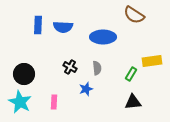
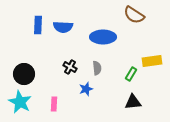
pink rectangle: moved 2 px down
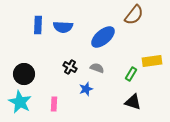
brown semicircle: rotated 85 degrees counterclockwise
blue ellipse: rotated 40 degrees counterclockwise
gray semicircle: rotated 64 degrees counterclockwise
black triangle: rotated 24 degrees clockwise
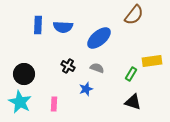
blue ellipse: moved 4 px left, 1 px down
black cross: moved 2 px left, 1 px up
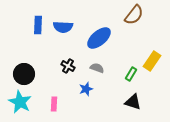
yellow rectangle: rotated 48 degrees counterclockwise
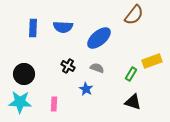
blue rectangle: moved 5 px left, 3 px down
yellow rectangle: rotated 36 degrees clockwise
blue star: rotated 24 degrees counterclockwise
cyan star: rotated 25 degrees counterclockwise
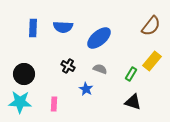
brown semicircle: moved 17 px right, 11 px down
yellow rectangle: rotated 30 degrees counterclockwise
gray semicircle: moved 3 px right, 1 px down
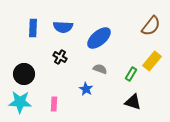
black cross: moved 8 px left, 9 px up
